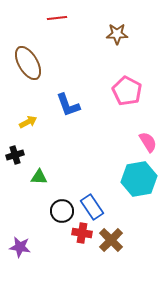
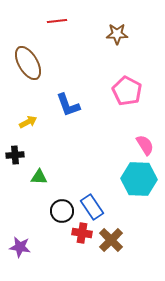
red line: moved 3 px down
pink semicircle: moved 3 px left, 3 px down
black cross: rotated 12 degrees clockwise
cyan hexagon: rotated 12 degrees clockwise
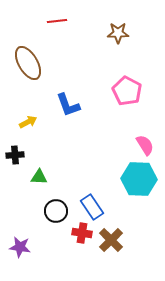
brown star: moved 1 px right, 1 px up
black circle: moved 6 px left
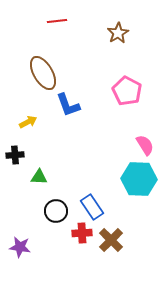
brown star: rotated 30 degrees counterclockwise
brown ellipse: moved 15 px right, 10 px down
red cross: rotated 12 degrees counterclockwise
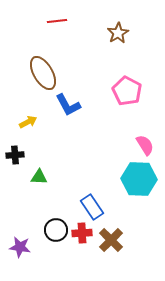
blue L-shape: rotated 8 degrees counterclockwise
black circle: moved 19 px down
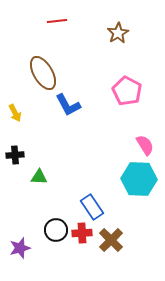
yellow arrow: moved 13 px left, 9 px up; rotated 90 degrees clockwise
purple star: moved 1 px down; rotated 25 degrees counterclockwise
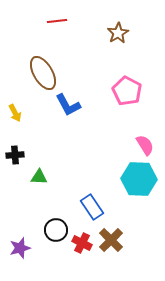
red cross: moved 10 px down; rotated 30 degrees clockwise
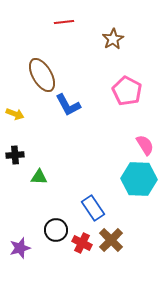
red line: moved 7 px right, 1 px down
brown star: moved 5 px left, 6 px down
brown ellipse: moved 1 px left, 2 px down
yellow arrow: moved 1 px down; rotated 42 degrees counterclockwise
blue rectangle: moved 1 px right, 1 px down
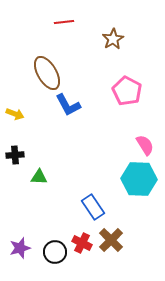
brown ellipse: moved 5 px right, 2 px up
blue rectangle: moved 1 px up
black circle: moved 1 px left, 22 px down
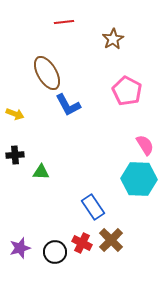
green triangle: moved 2 px right, 5 px up
